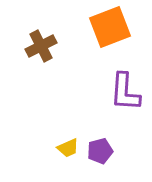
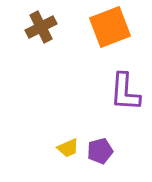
brown cross: moved 19 px up
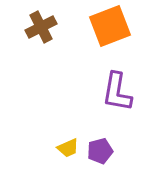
orange square: moved 1 px up
purple L-shape: moved 8 px left; rotated 6 degrees clockwise
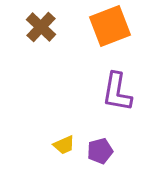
brown cross: rotated 20 degrees counterclockwise
yellow trapezoid: moved 4 px left, 3 px up
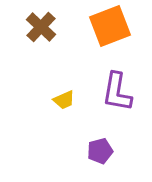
yellow trapezoid: moved 45 px up
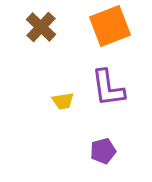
purple L-shape: moved 9 px left, 4 px up; rotated 18 degrees counterclockwise
yellow trapezoid: moved 1 px left, 1 px down; rotated 15 degrees clockwise
purple pentagon: moved 3 px right
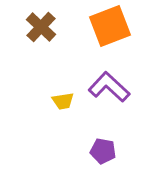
purple L-shape: moved 1 px right, 1 px up; rotated 141 degrees clockwise
purple pentagon: rotated 25 degrees clockwise
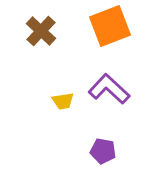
brown cross: moved 4 px down
purple L-shape: moved 2 px down
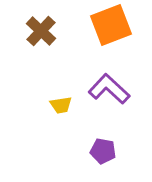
orange square: moved 1 px right, 1 px up
yellow trapezoid: moved 2 px left, 4 px down
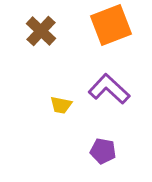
yellow trapezoid: rotated 20 degrees clockwise
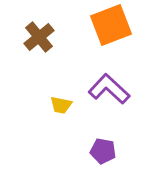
brown cross: moved 2 px left, 6 px down; rotated 8 degrees clockwise
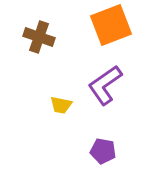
brown cross: rotated 32 degrees counterclockwise
purple L-shape: moved 4 px left, 4 px up; rotated 78 degrees counterclockwise
